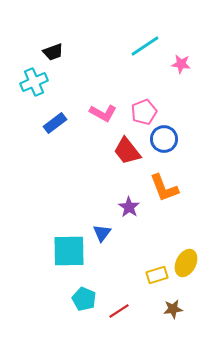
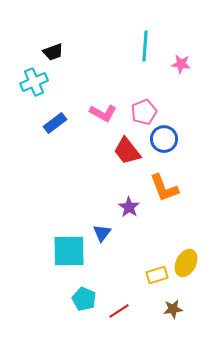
cyan line: rotated 52 degrees counterclockwise
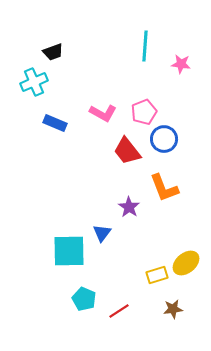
blue rectangle: rotated 60 degrees clockwise
yellow ellipse: rotated 24 degrees clockwise
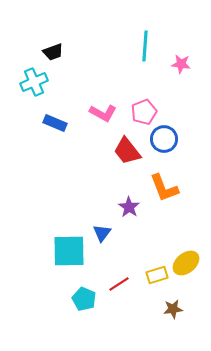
red line: moved 27 px up
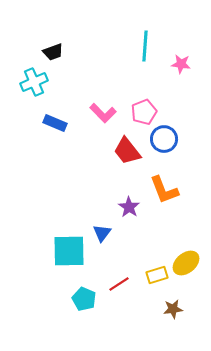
pink L-shape: rotated 16 degrees clockwise
orange L-shape: moved 2 px down
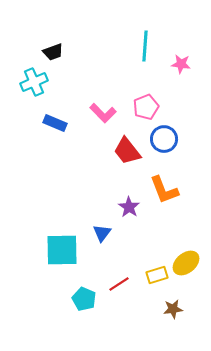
pink pentagon: moved 2 px right, 5 px up
cyan square: moved 7 px left, 1 px up
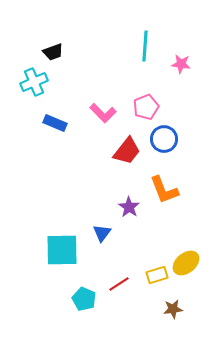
red trapezoid: rotated 104 degrees counterclockwise
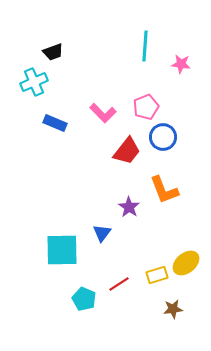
blue circle: moved 1 px left, 2 px up
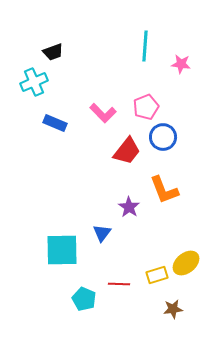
red line: rotated 35 degrees clockwise
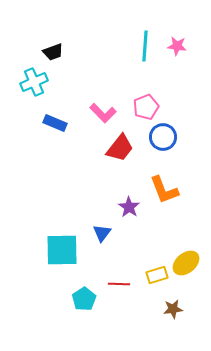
pink star: moved 4 px left, 18 px up
red trapezoid: moved 7 px left, 3 px up
cyan pentagon: rotated 15 degrees clockwise
